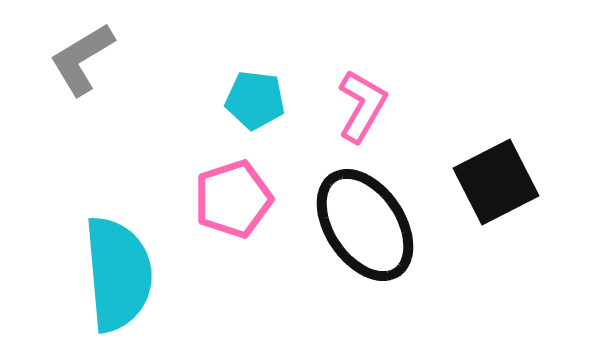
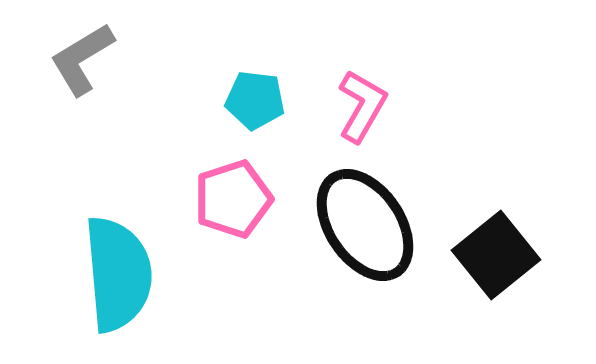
black square: moved 73 px down; rotated 12 degrees counterclockwise
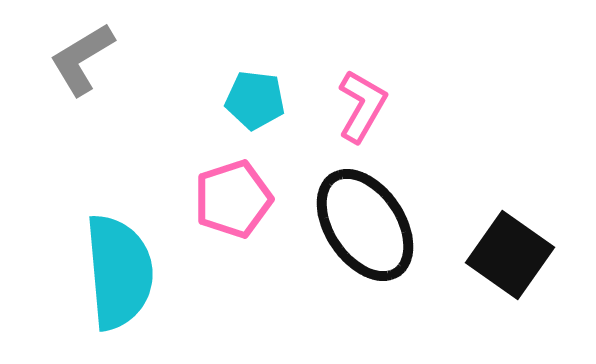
black square: moved 14 px right; rotated 16 degrees counterclockwise
cyan semicircle: moved 1 px right, 2 px up
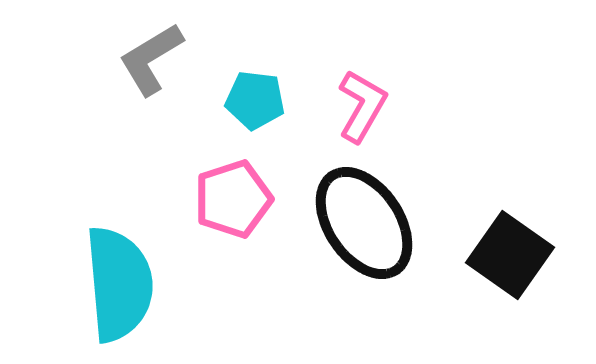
gray L-shape: moved 69 px right
black ellipse: moved 1 px left, 2 px up
cyan semicircle: moved 12 px down
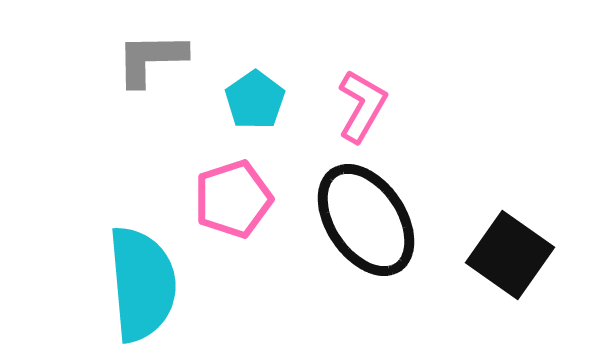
gray L-shape: rotated 30 degrees clockwise
cyan pentagon: rotated 30 degrees clockwise
black ellipse: moved 2 px right, 3 px up
cyan semicircle: moved 23 px right
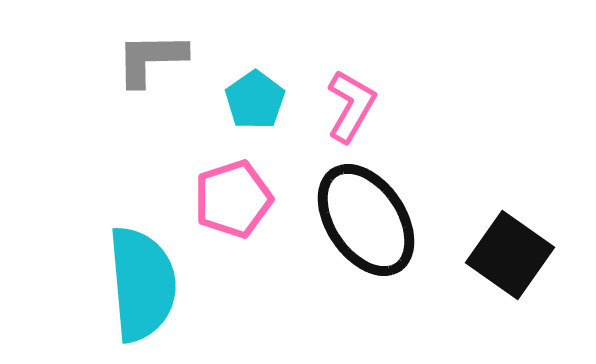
pink L-shape: moved 11 px left
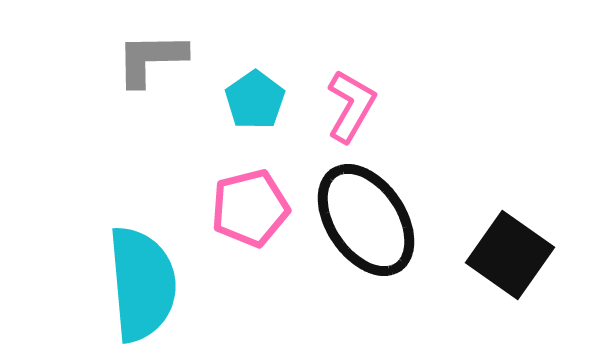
pink pentagon: moved 17 px right, 9 px down; rotated 4 degrees clockwise
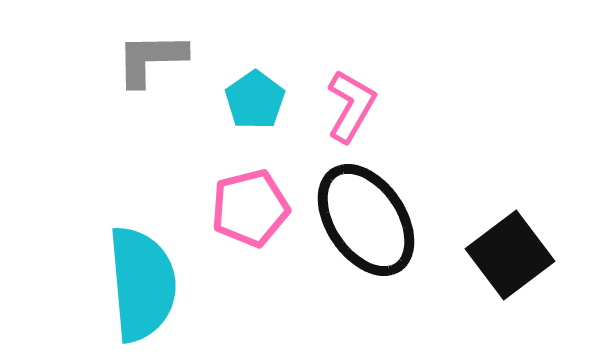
black square: rotated 18 degrees clockwise
